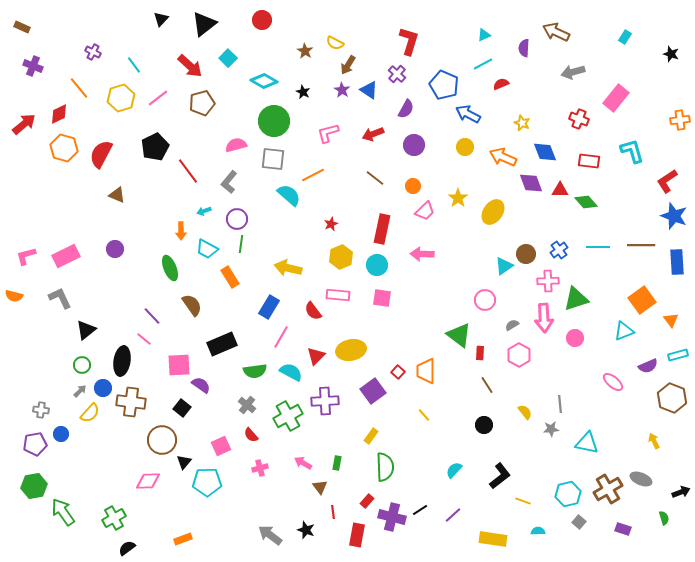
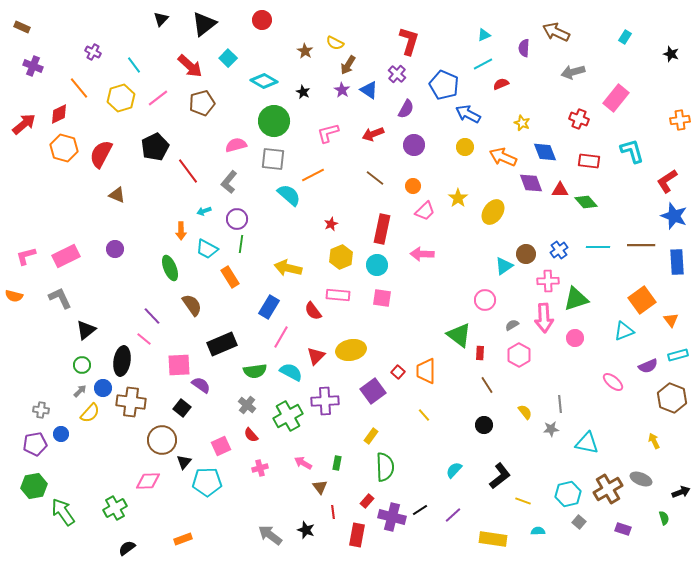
green cross at (114, 518): moved 1 px right, 10 px up
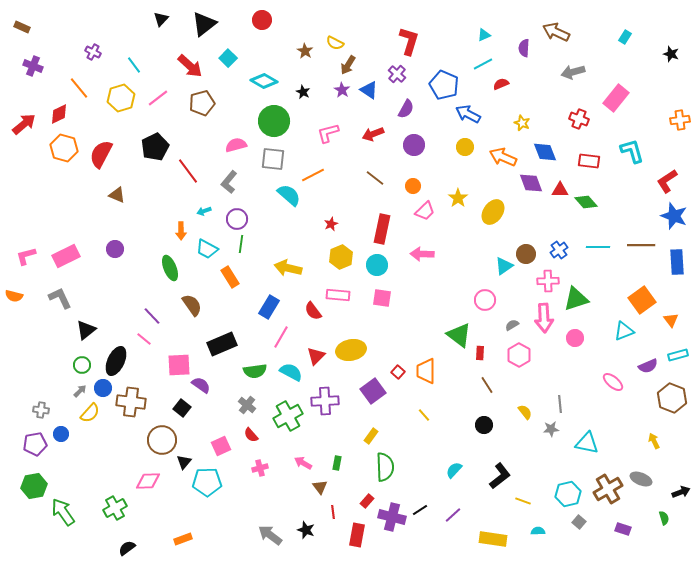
black ellipse at (122, 361): moved 6 px left; rotated 16 degrees clockwise
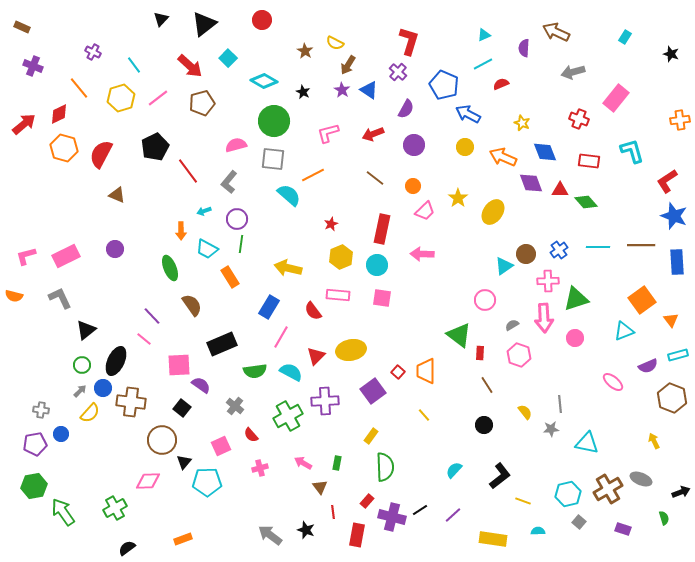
purple cross at (397, 74): moved 1 px right, 2 px up
pink hexagon at (519, 355): rotated 10 degrees counterclockwise
gray cross at (247, 405): moved 12 px left, 1 px down
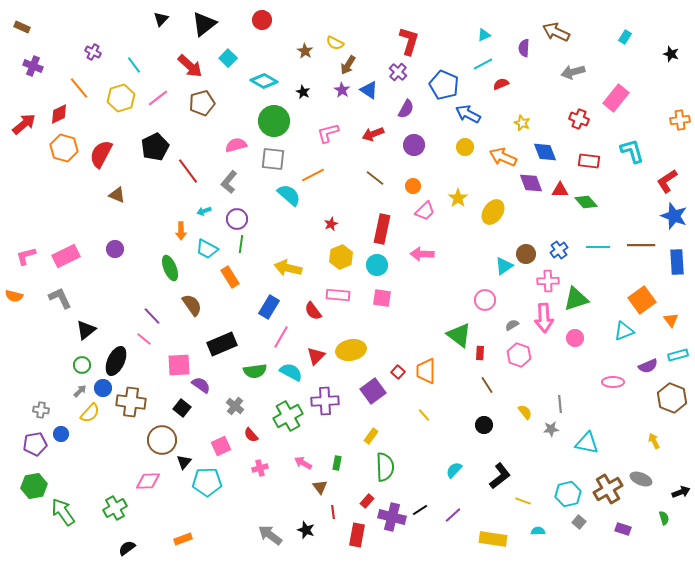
pink ellipse at (613, 382): rotated 40 degrees counterclockwise
